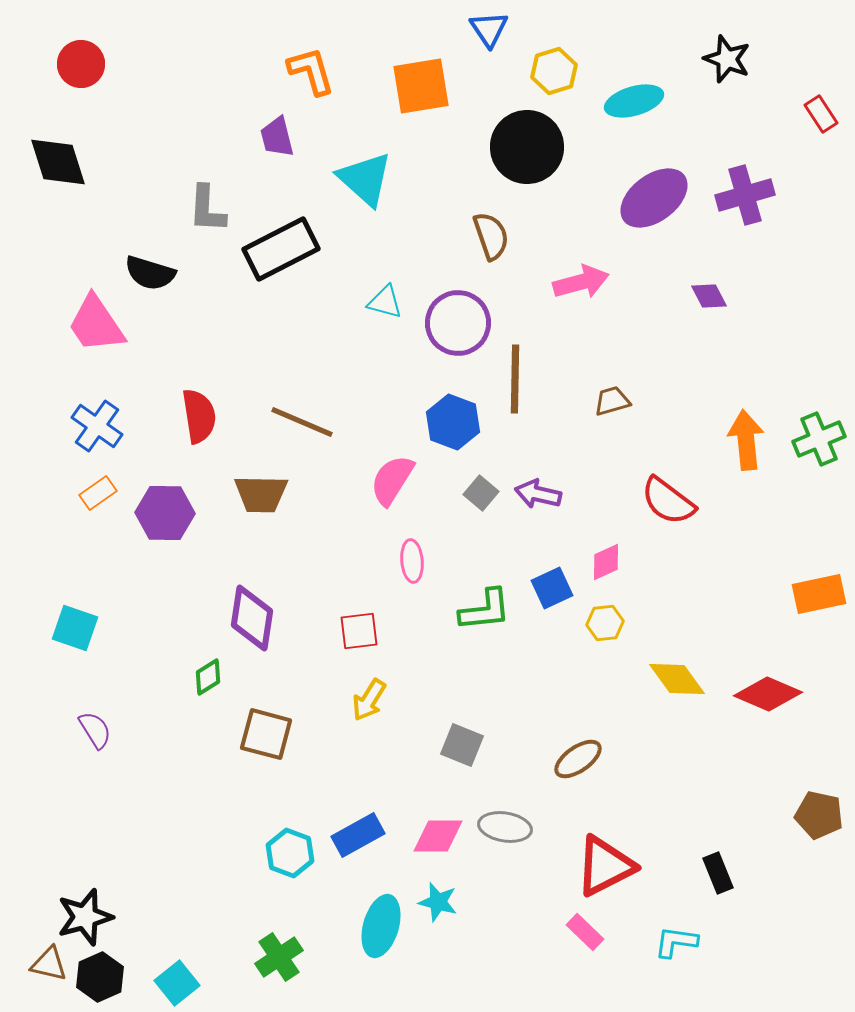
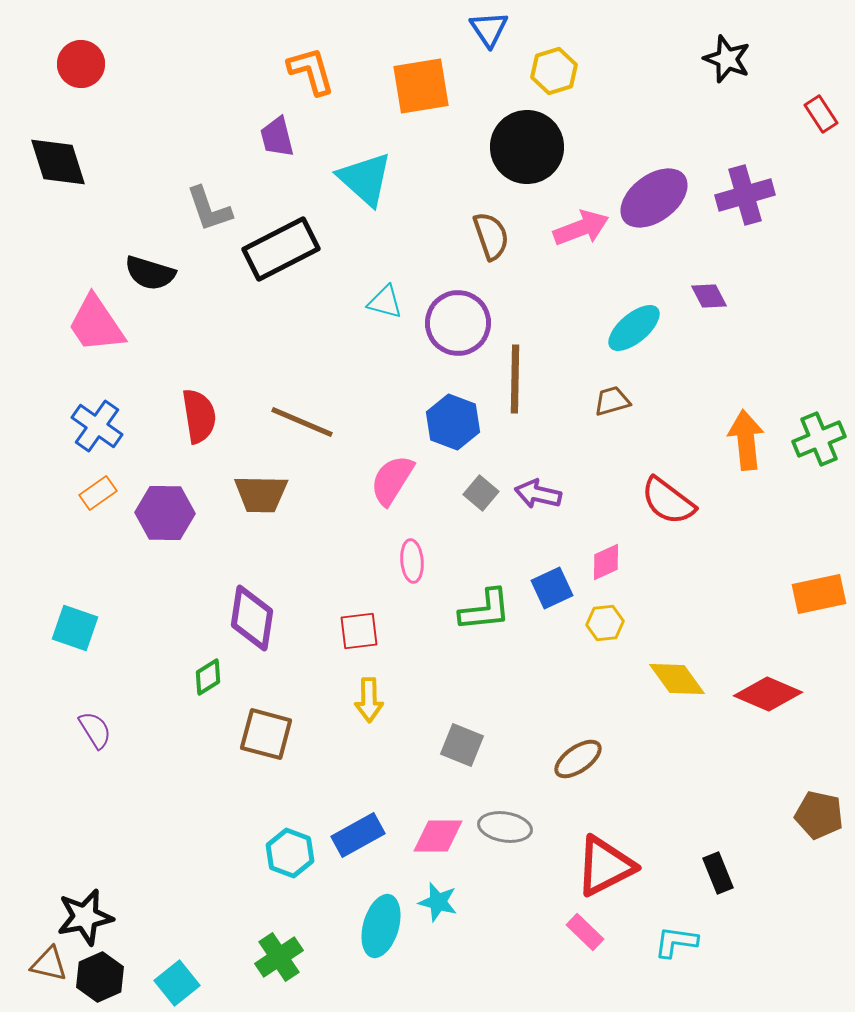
cyan ellipse at (634, 101): moved 227 px down; rotated 24 degrees counterclockwise
gray L-shape at (207, 209): moved 2 px right; rotated 22 degrees counterclockwise
pink arrow at (581, 282): moved 54 px up; rotated 6 degrees counterclockwise
yellow arrow at (369, 700): rotated 33 degrees counterclockwise
black star at (85, 917): rotated 4 degrees clockwise
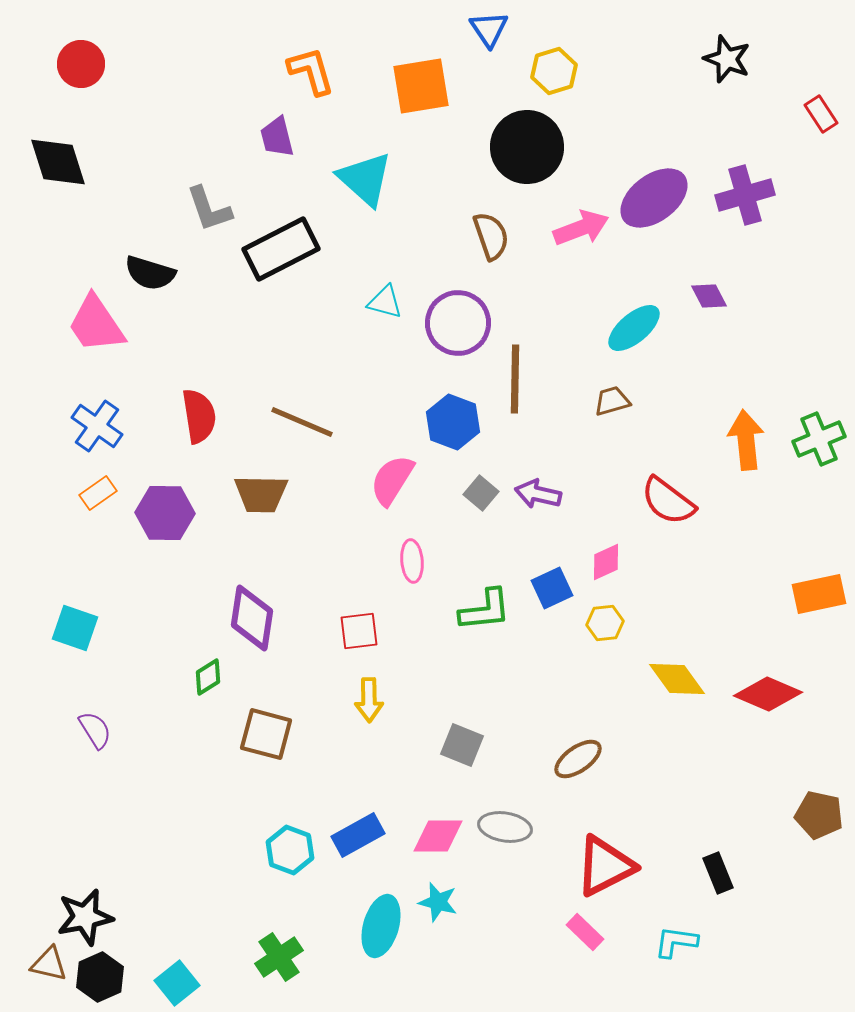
cyan hexagon at (290, 853): moved 3 px up
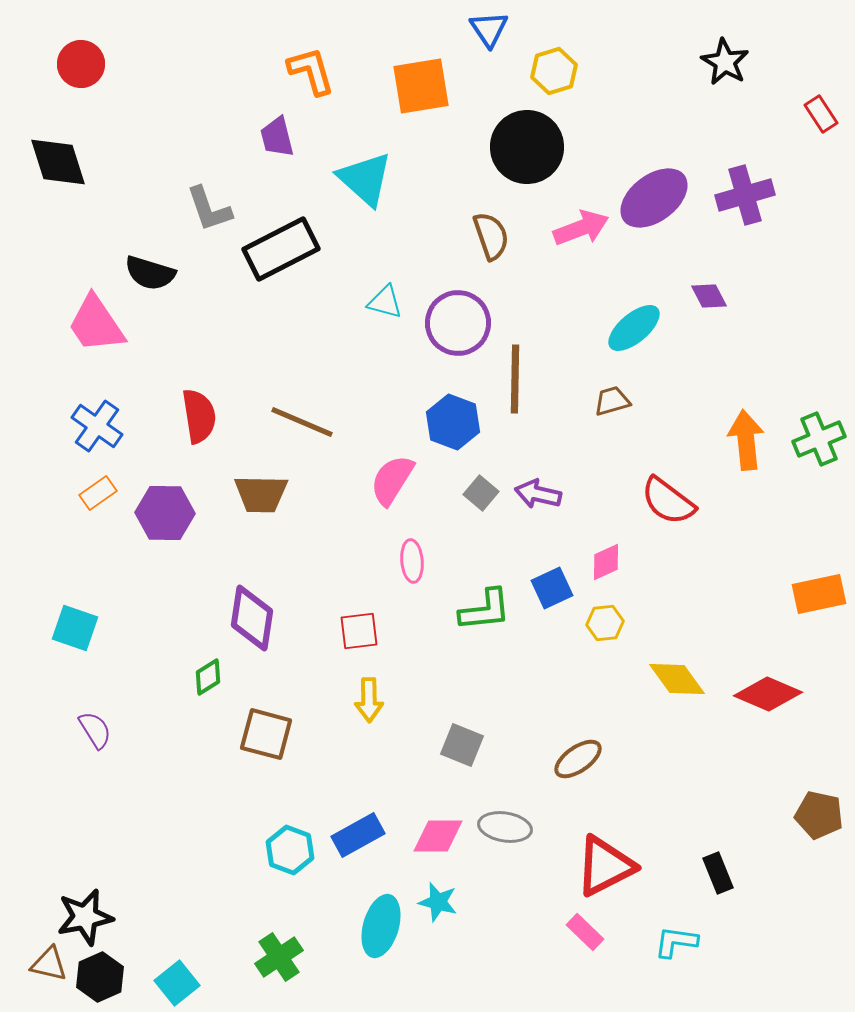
black star at (727, 59): moved 2 px left, 3 px down; rotated 9 degrees clockwise
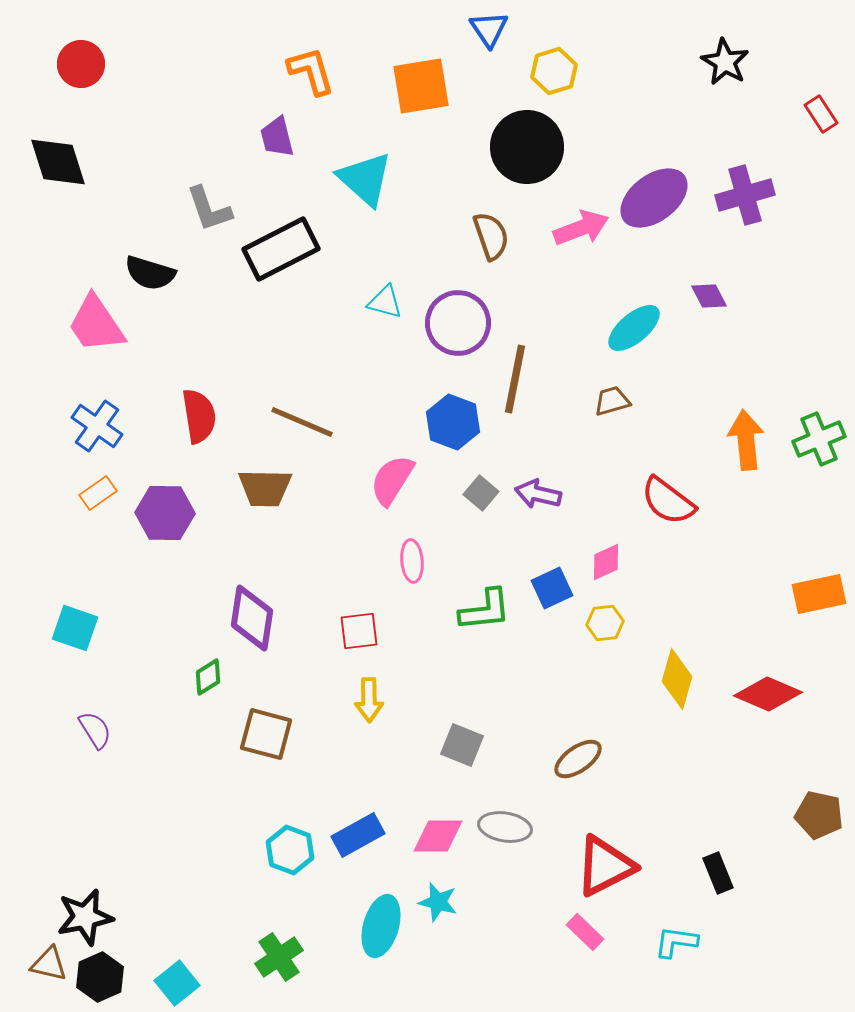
brown line at (515, 379): rotated 10 degrees clockwise
brown trapezoid at (261, 494): moved 4 px right, 6 px up
yellow diamond at (677, 679): rotated 52 degrees clockwise
